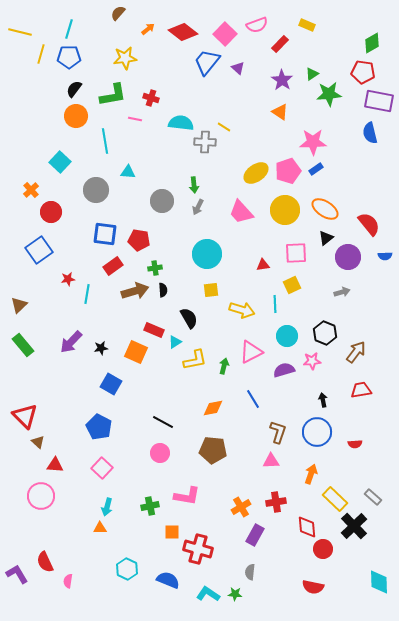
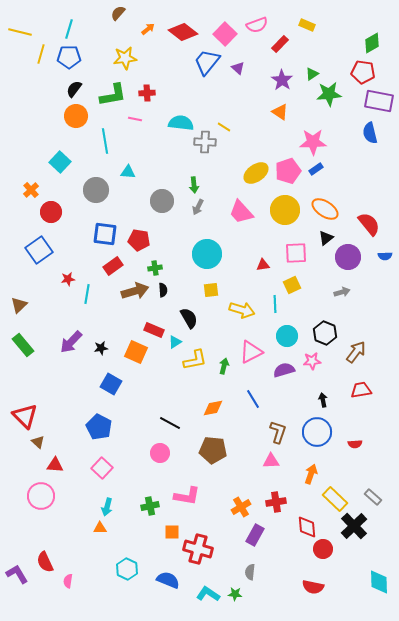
red cross at (151, 98): moved 4 px left, 5 px up; rotated 21 degrees counterclockwise
black line at (163, 422): moved 7 px right, 1 px down
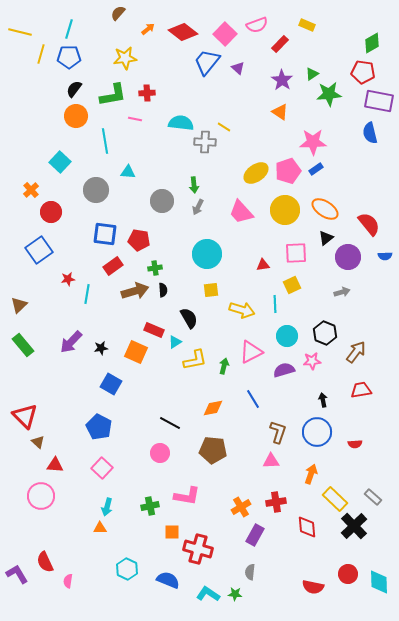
red circle at (323, 549): moved 25 px right, 25 px down
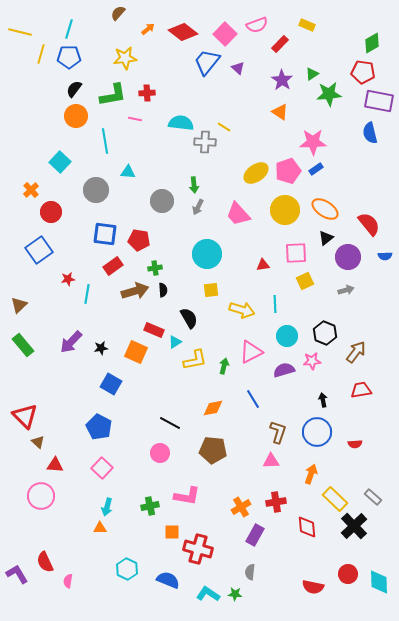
pink trapezoid at (241, 212): moved 3 px left, 2 px down
yellow square at (292, 285): moved 13 px right, 4 px up
gray arrow at (342, 292): moved 4 px right, 2 px up
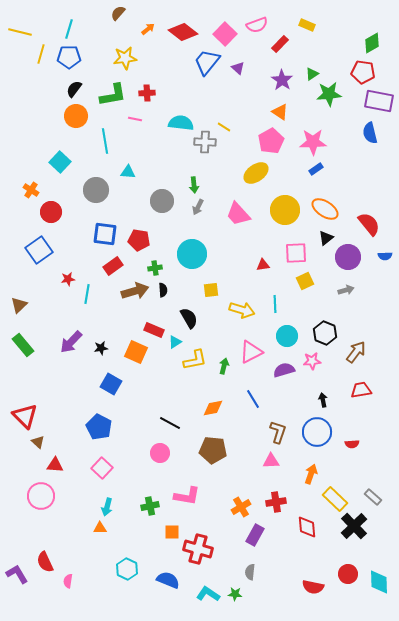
pink pentagon at (288, 171): moved 17 px left, 30 px up; rotated 10 degrees counterclockwise
orange cross at (31, 190): rotated 14 degrees counterclockwise
cyan circle at (207, 254): moved 15 px left
red semicircle at (355, 444): moved 3 px left
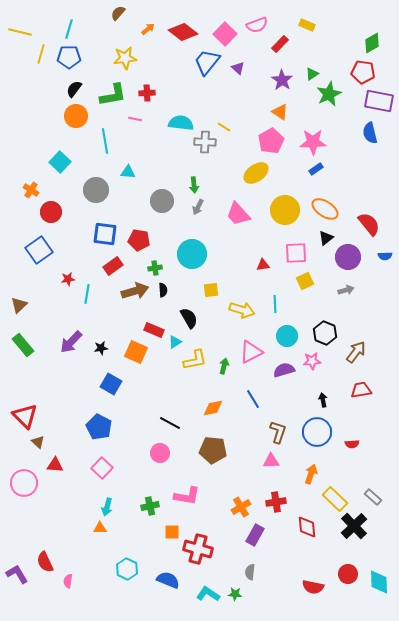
green star at (329, 94): rotated 20 degrees counterclockwise
pink circle at (41, 496): moved 17 px left, 13 px up
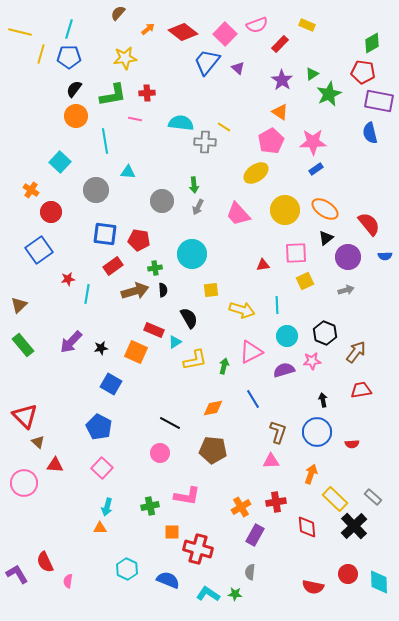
cyan line at (275, 304): moved 2 px right, 1 px down
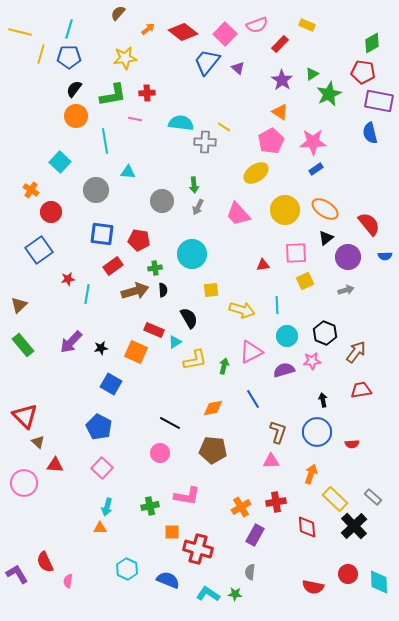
blue square at (105, 234): moved 3 px left
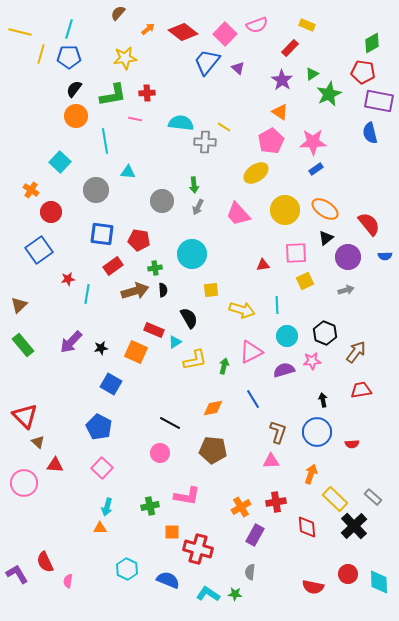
red rectangle at (280, 44): moved 10 px right, 4 px down
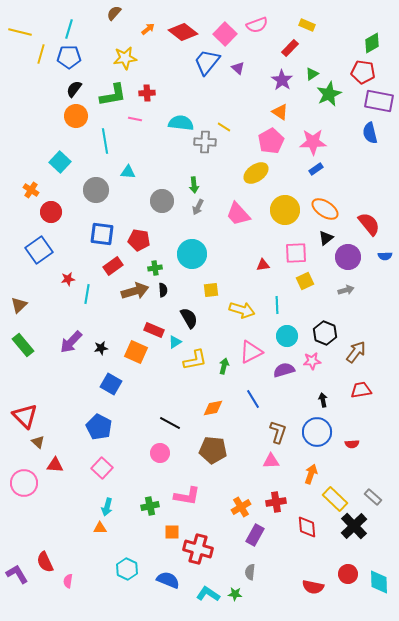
brown semicircle at (118, 13): moved 4 px left
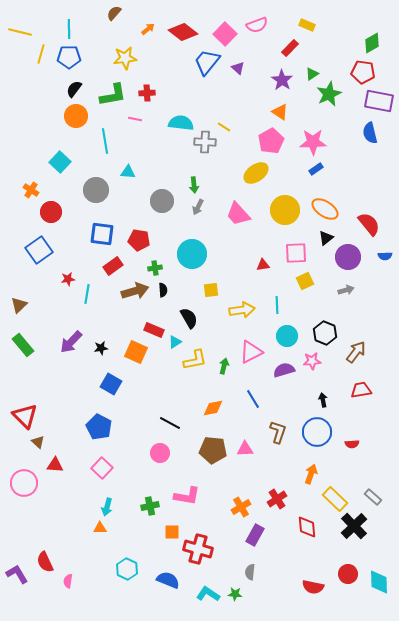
cyan line at (69, 29): rotated 18 degrees counterclockwise
yellow arrow at (242, 310): rotated 25 degrees counterclockwise
pink triangle at (271, 461): moved 26 px left, 12 px up
red cross at (276, 502): moved 1 px right, 3 px up; rotated 24 degrees counterclockwise
